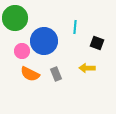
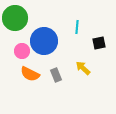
cyan line: moved 2 px right
black square: moved 2 px right; rotated 32 degrees counterclockwise
yellow arrow: moved 4 px left; rotated 42 degrees clockwise
gray rectangle: moved 1 px down
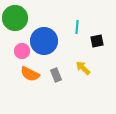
black square: moved 2 px left, 2 px up
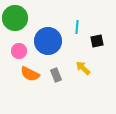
blue circle: moved 4 px right
pink circle: moved 3 px left
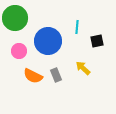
orange semicircle: moved 3 px right, 2 px down
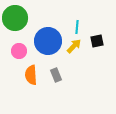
yellow arrow: moved 9 px left, 22 px up; rotated 91 degrees clockwise
orange semicircle: moved 2 px left, 1 px up; rotated 60 degrees clockwise
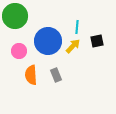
green circle: moved 2 px up
yellow arrow: moved 1 px left
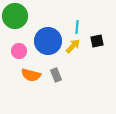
orange semicircle: rotated 72 degrees counterclockwise
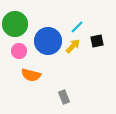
green circle: moved 8 px down
cyan line: rotated 40 degrees clockwise
gray rectangle: moved 8 px right, 22 px down
